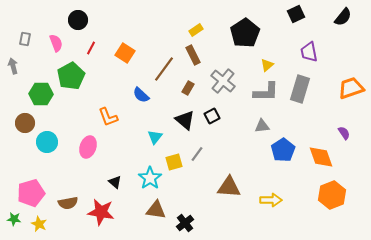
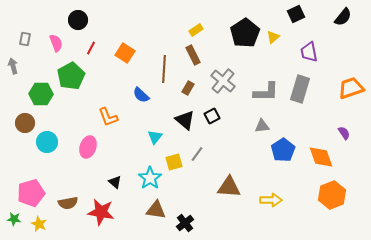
yellow triangle at (267, 65): moved 6 px right, 28 px up
brown line at (164, 69): rotated 32 degrees counterclockwise
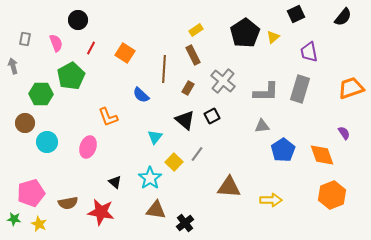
orange diamond at (321, 157): moved 1 px right, 2 px up
yellow square at (174, 162): rotated 30 degrees counterclockwise
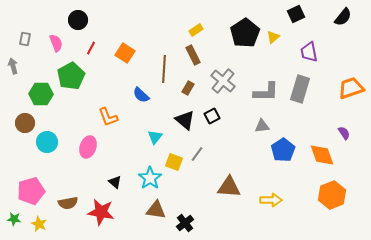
yellow square at (174, 162): rotated 24 degrees counterclockwise
pink pentagon at (31, 193): moved 2 px up
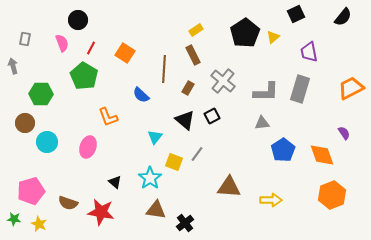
pink semicircle at (56, 43): moved 6 px right
green pentagon at (71, 76): moved 13 px right; rotated 12 degrees counterclockwise
orange trapezoid at (351, 88): rotated 8 degrees counterclockwise
gray triangle at (262, 126): moved 3 px up
brown semicircle at (68, 203): rotated 30 degrees clockwise
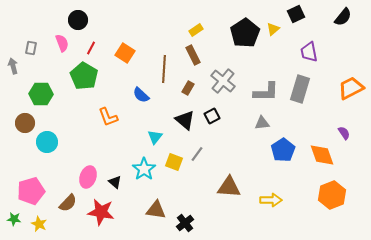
yellow triangle at (273, 37): moved 8 px up
gray rectangle at (25, 39): moved 6 px right, 9 px down
pink ellipse at (88, 147): moved 30 px down
cyan star at (150, 178): moved 6 px left, 9 px up
brown semicircle at (68, 203): rotated 66 degrees counterclockwise
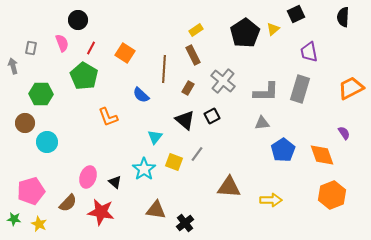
black semicircle at (343, 17): rotated 144 degrees clockwise
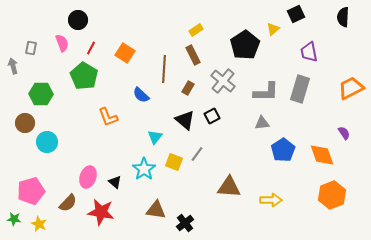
black pentagon at (245, 33): moved 12 px down
